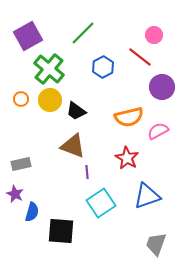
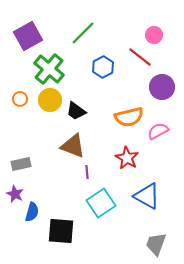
orange circle: moved 1 px left
blue triangle: rotated 48 degrees clockwise
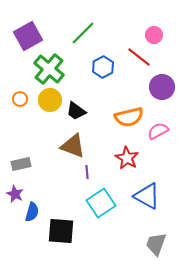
red line: moved 1 px left
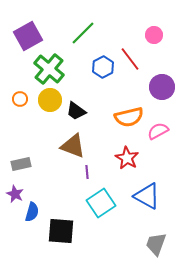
red line: moved 9 px left, 2 px down; rotated 15 degrees clockwise
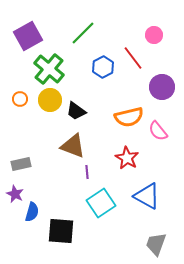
red line: moved 3 px right, 1 px up
pink semicircle: rotated 100 degrees counterclockwise
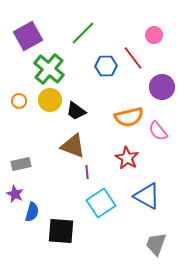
blue hexagon: moved 3 px right, 1 px up; rotated 25 degrees clockwise
orange circle: moved 1 px left, 2 px down
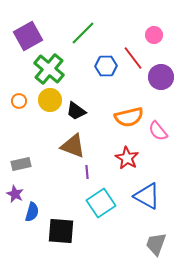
purple circle: moved 1 px left, 10 px up
